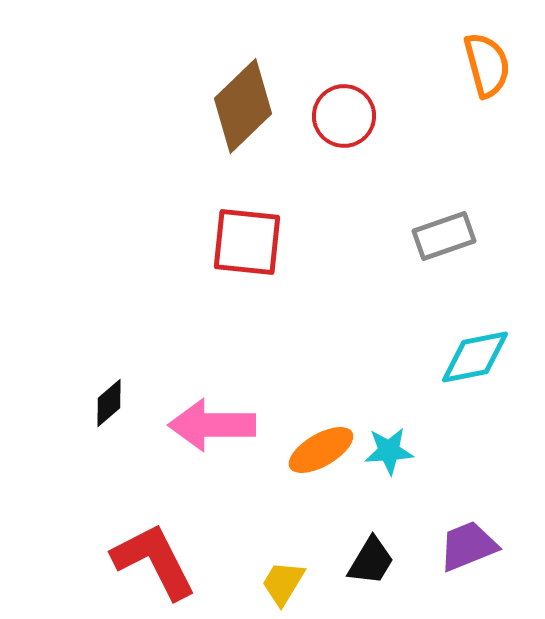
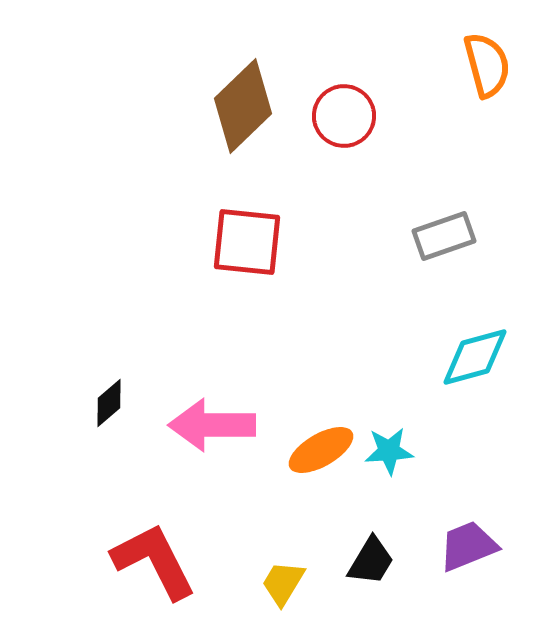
cyan diamond: rotated 4 degrees counterclockwise
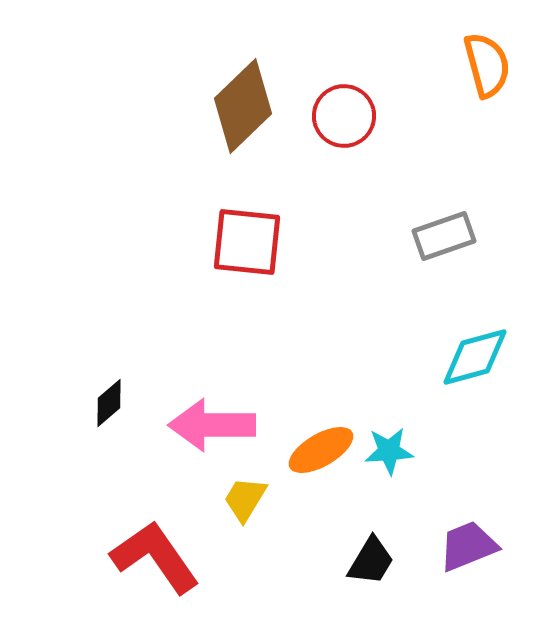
red L-shape: moved 1 px right, 4 px up; rotated 8 degrees counterclockwise
yellow trapezoid: moved 38 px left, 84 px up
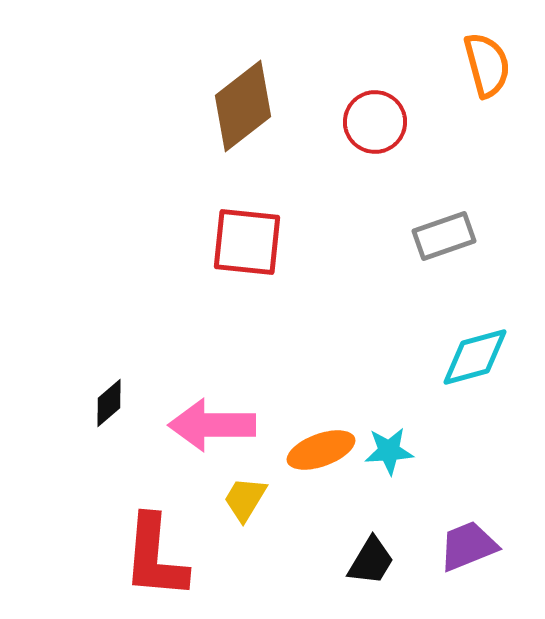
brown diamond: rotated 6 degrees clockwise
red circle: moved 31 px right, 6 px down
orange ellipse: rotated 10 degrees clockwise
red L-shape: rotated 140 degrees counterclockwise
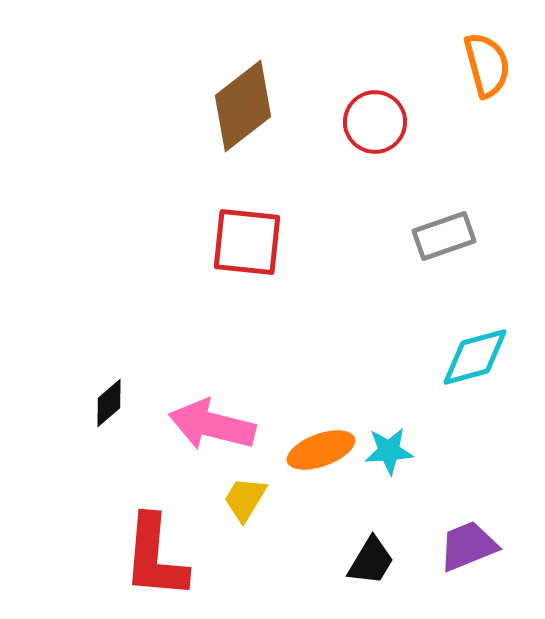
pink arrow: rotated 14 degrees clockwise
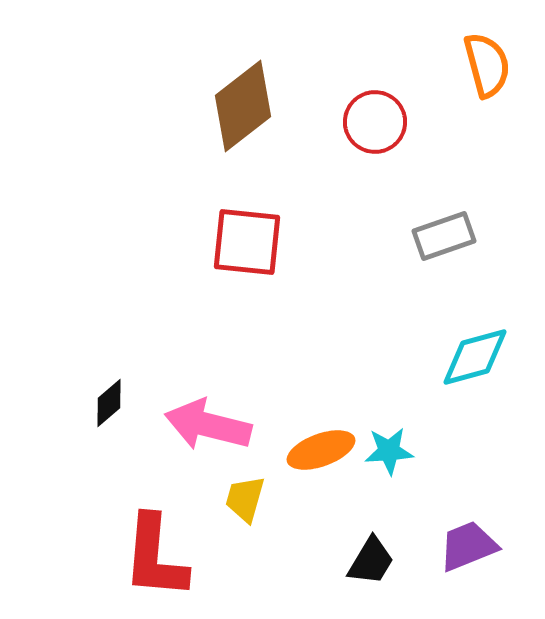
pink arrow: moved 4 px left
yellow trapezoid: rotated 15 degrees counterclockwise
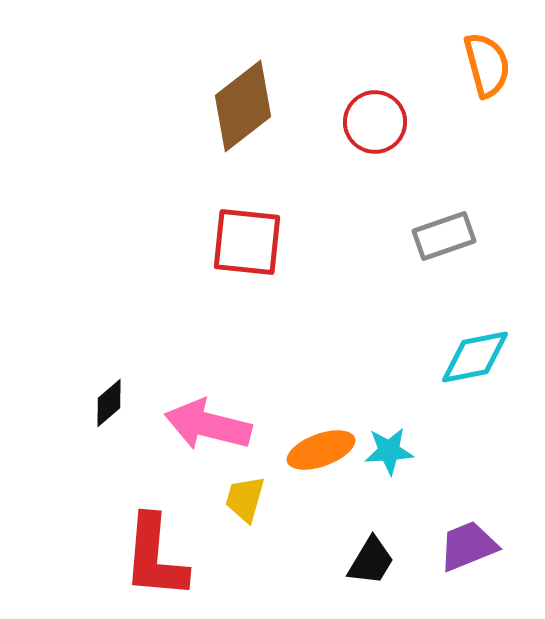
cyan diamond: rotated 4 degrees clockwise
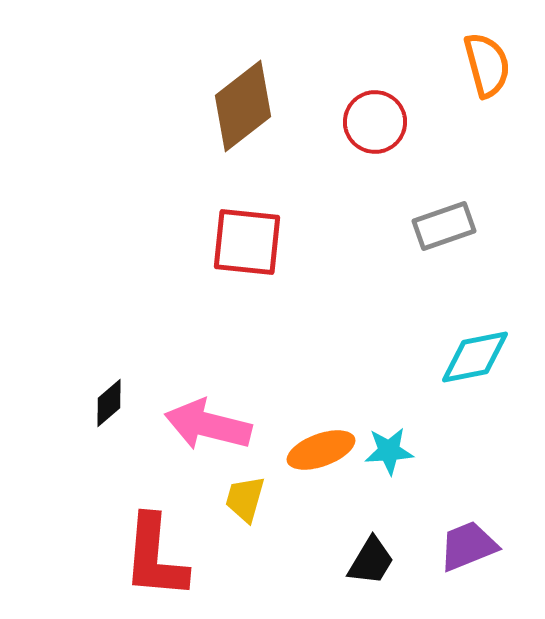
gray rectangle: moved 10 px up
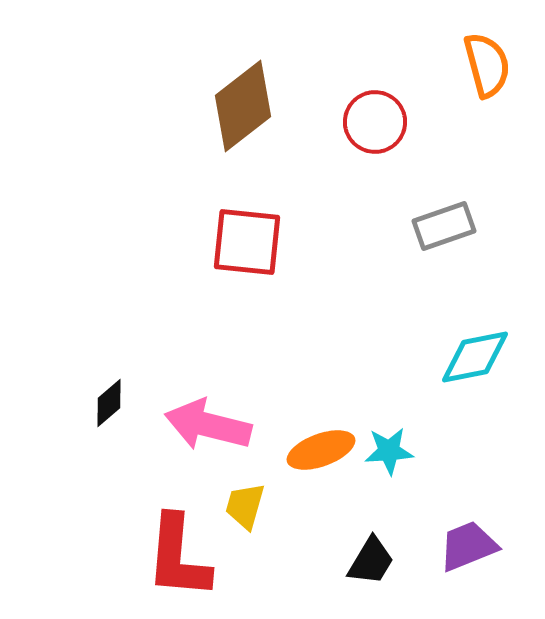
yellow trapezoid: moved 7 px down
red L-shape: moved 23 px right
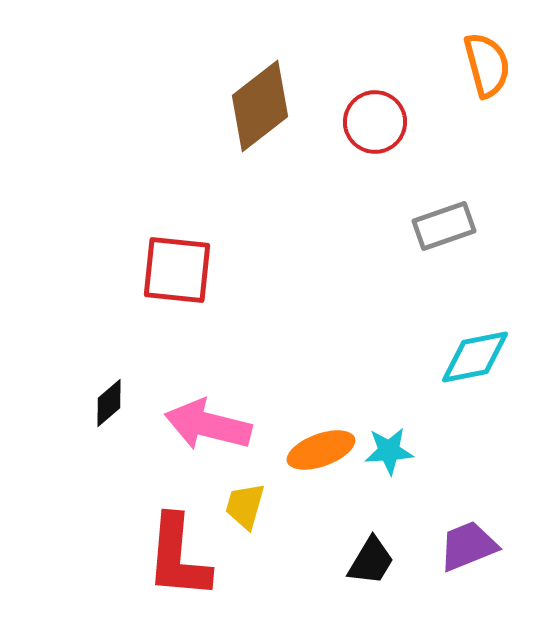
brown diamond: moved 17 px right
red square: moved 70 px left, 28 px down
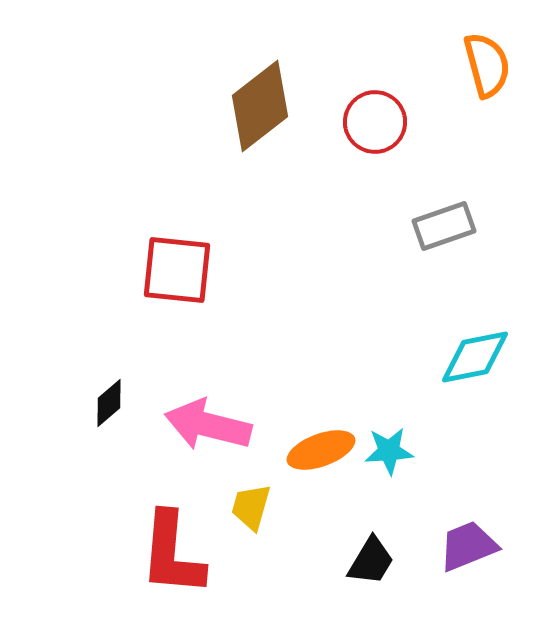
yellow trapezoid: moved 6 px right, 1 px down
red L-shape: moved 6 px left, 3 px up
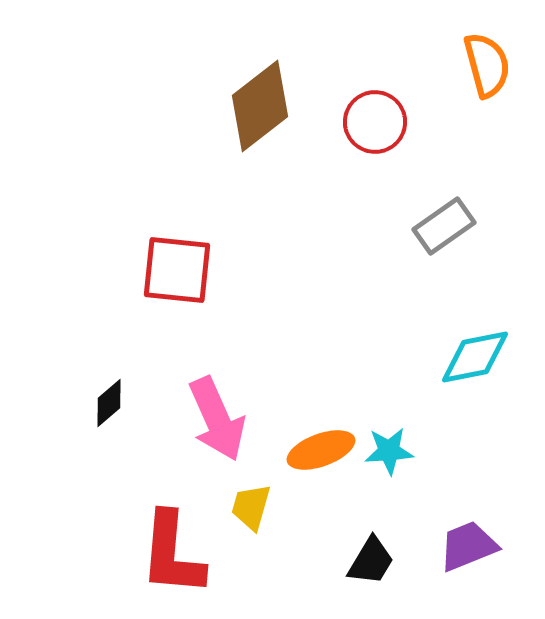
gray rectangle: rotated 16 degrees counterclockwise
pink arrow: moved 9 px right, 6 px up; rotated 128 degrees counterclockwise
